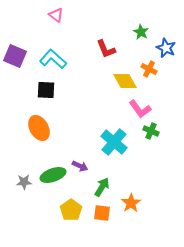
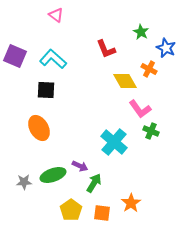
green arrow: moved 8 px left, 4 px up
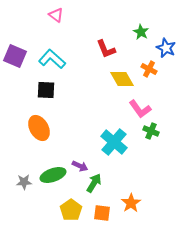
cyan L-shape: moved 1 px left
yellow diamond: moved 3 px left, 2 px up
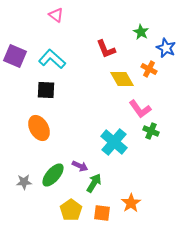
green ellipse: rotated 30 degrees counterclockwise
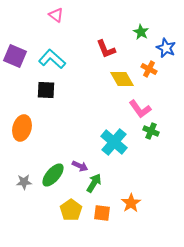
orange ellipse: moved 17 px left; rotated 45 degrees clockwise
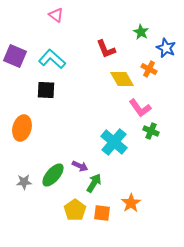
pink L-shape: moved 1 px up
yellow pentagon: moved 4 px right
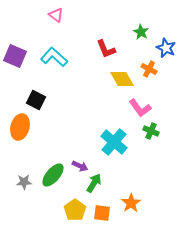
cyan L-shape: moved 2 px right, 2 px up
black square: moved 10 px left, 10 px down; rotated 24 degrees clockwise
orange ellipse: moved 2 px left, 1 px up
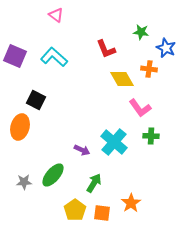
green star: rotated 21 degrees counterclockwise
orange cross: rotated 21 degrees counterclockwise
green cross: moved 5 px down; rotated 21 degrees counterclockwise
purple arrow: moved 2 px right, 16 px up
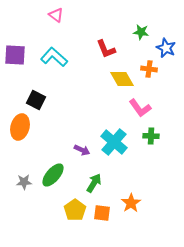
purple square: moved 1 px up; rotated 20 degrees counterclockwise
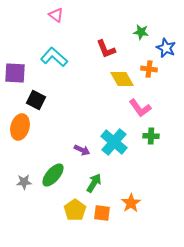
purple square: moved 18 px down
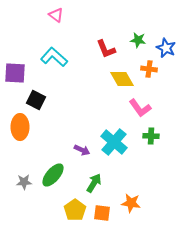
green star: moved 3 px left, 8 px down
orange ellipse: rotated 15 degrees counterclockwise
orange star: rotated 30 degrees counterclockwise
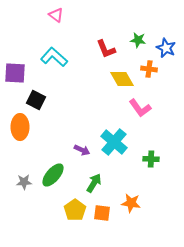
green cross: moved 23 px down
